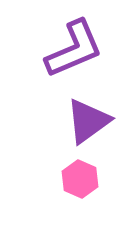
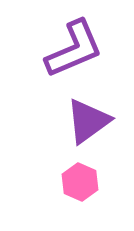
pink hexagon: moved 3 px down
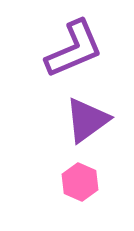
purple triangle: moved 1 px left, 1 px up
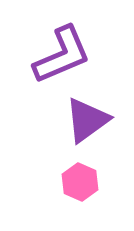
purple L-shape: moved 12 px left, 6 px down
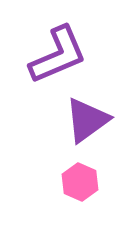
purple L-shape: moved 4 px left
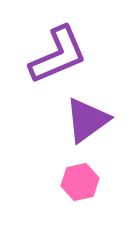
pink hexagon: rotated 24 degrees clockwise
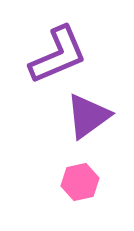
purple triangle: moved 1 px right, 4 px up
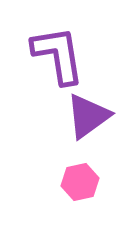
purple L-shape: rotated 76 degrees counterclockwise
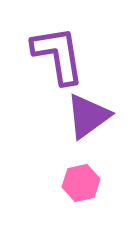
pink hexagon: moved 1 px right, 1 px down
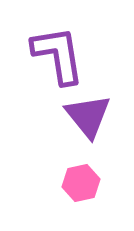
purple triangle: rotated 33 degrees counterclockwise
